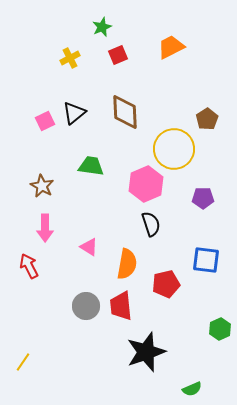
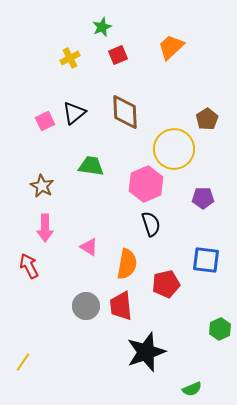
orange trapezoid: rotated 16 degrees counterclockwise
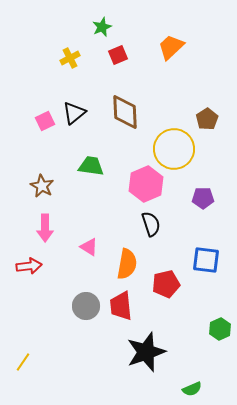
red arrow: rotated 110 degrees clockwise
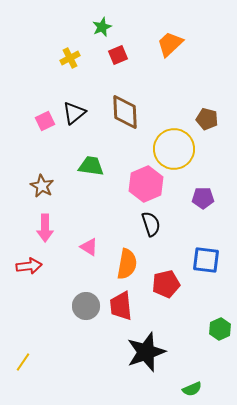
orange trapezoid: moved 1 px left, 3 px up
brown pentagon: rotated 25 degrees counterclockwise
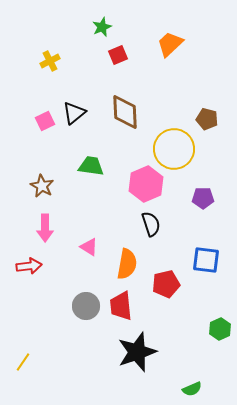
yellow cross: moved 20 px left, 3 px down
black star: moved 9 px left
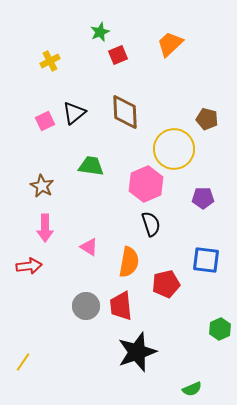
green star: moved 2 px left, 5 px down
orange semicircle: moved 2 px right, 2 px up
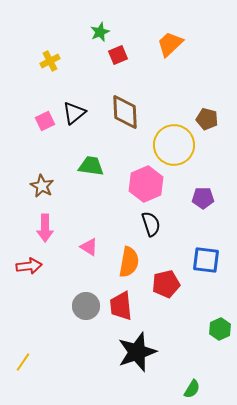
yellow circle: moved 4 px up
green semicircle: rotated 36 degrees counterclockwise
